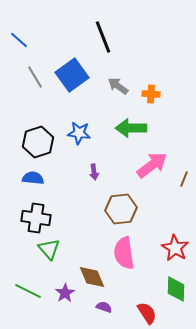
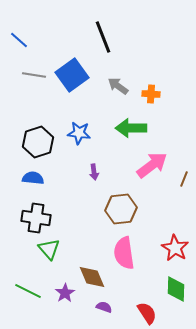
gray line: moved 1 px left, 2 px up; rotated 50 degrees counterclockwise
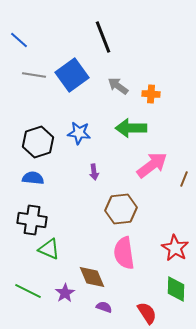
black cross: moved 4 px left, 2 px down
green triangle: rotated 25 degrees counterclockwise
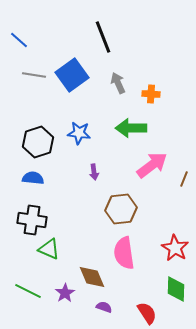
gray arrow: moved 3 px up; rotated 30 degrees clockwise
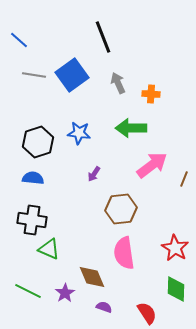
purple arrow: moved 2 px down; rotated 42 degrees clockwise
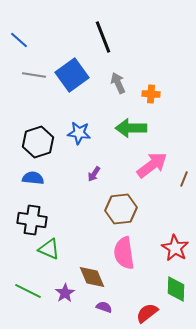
red semicircle: rotated 95 degrees counterclockwise
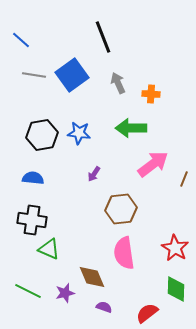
blue line: moved 2 px right
black hexagon: moved 4 px right, 7 px up; rotated 8 degrees clockwise
pink arrow: moved 1 px right, 1 px up
purple star: rotated 18 degrees clockwise
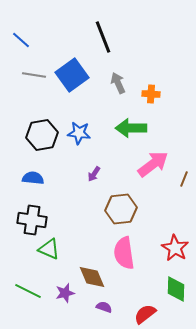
red semicircle: moved 2 px left, 1 px down
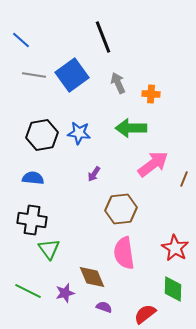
green triangle: rotated 30 degrees clockwise
green diamond: moved 3 px left
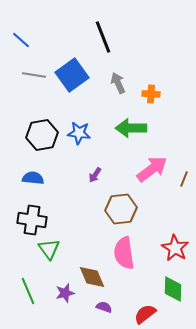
pink arrow: moved 1 px left, 5 px down
purple arrow: moved 1 px right, 1 px down
green line: rotated 40 degrees clockwise
